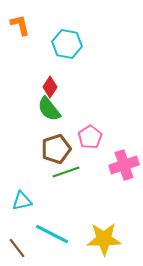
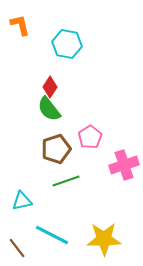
green line: moved 9 px down
cyan line: moved 1 px down
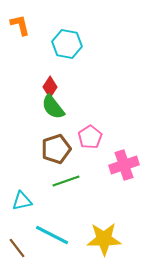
green semicircle: moved 4 px right, 2 px up
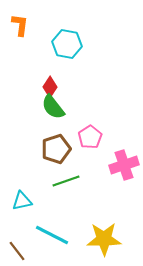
orange L-shape: rotated 20 degrees clockwise
brown line: moved 3 px down
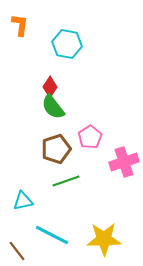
pink cross: moved 3 px up
cyan triangle: moved 1 px right
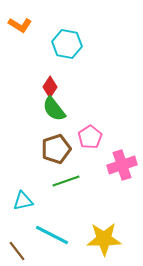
orange L-shape: rotated 115 degrees clockwise
green semicircle: moved 1 px right, 2 px down
pink cross: moved 2 px left, 3 px down
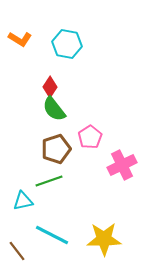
orange L-shape: moved 14 px down
pink cross: rotated 8 degrees counterclockwise
green line: moved 17 px left
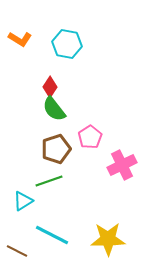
cyan triangle: rotated 20 degrees counterclockwise
yellow star: moved 4 px right
brown line: rotated 25 degrees counterclockwise
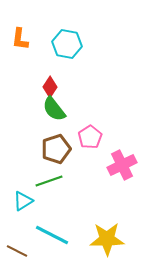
orange L-shape: rotated 65 degrees clockwise
yellow star: moved 1 px left
